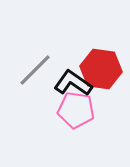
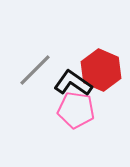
red hexagon: moved 1 px down; rotated 15 degrees clockwise
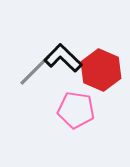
black L-shape: moved 10 px left, 25 px up; rotated 9 degrees clockwise
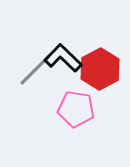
red hexagon: moved 1 px left, 1 px up; rotated 9 degrees clockwise
pink pentagon: moved 1 px up
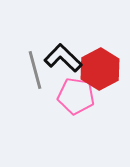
gray line: rotated 60 degrees counterclockwise
pink pentagon: moved 13 px up
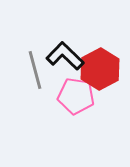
black L-shape: moved 2 px right, 2 px up
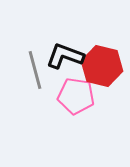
black L-shape: rotated 24 degrees counterclockwise
red hexagon: moved 2 px right, 3 px up; rotated 18 degrees counterclockwise
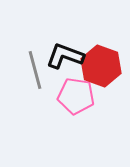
red hexagon: moved 1 px left; rotated 6 degrees clockwise
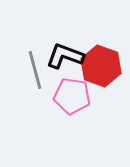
pink pentagon: moved 4 px left
